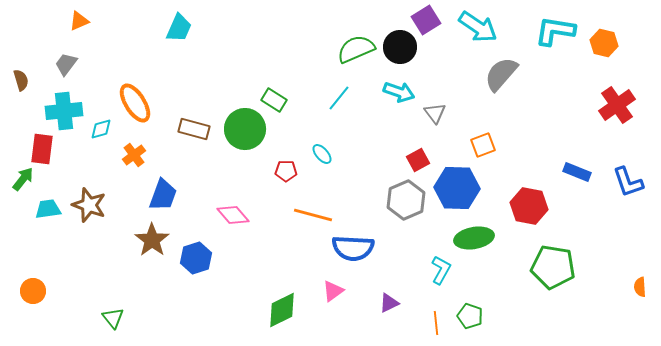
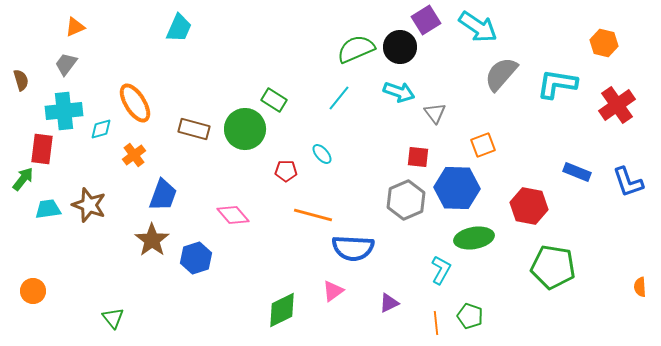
orange triangle at (79, 21): moved 4 px left, 6 px down
cyan L-shape at (555, 31): moved 2 px right, 53 px down
red square at (418, 160): moved 3 px up; rotated 35 degrees clockwise
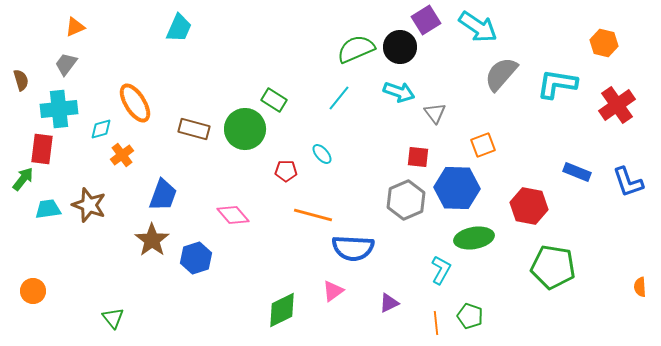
cyan cross at (64, 111): moved 5 px left, 2 px up
orange cross at (134, 155): moved 12 px left
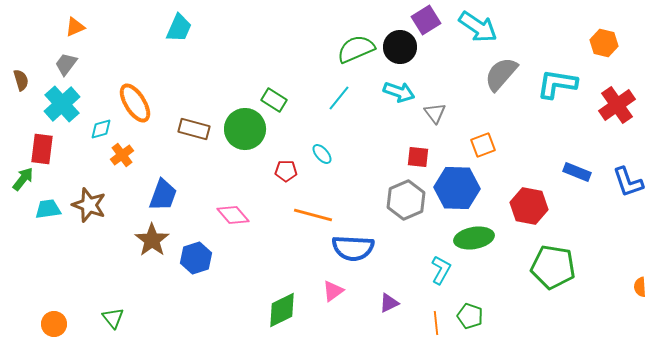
cyan cross at (59, 109): moved 3 px right, 5 px up; rotated 36 degrees counterclockwise
orange circle at (33, 291): moved 21 px right, 33 px down
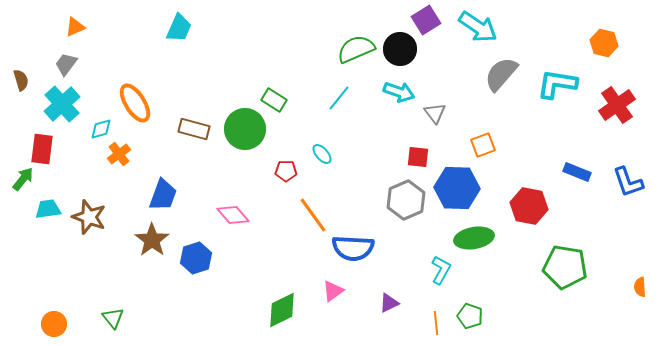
black circle at (400, 47): moved 2 px down
orange cross at (122, 155): moved 3 px left, 1 px up
brown star at (89, 205): moved 12 px down
orange line at (313, 215): rotated 39 degrees clockwise
green pentagon at (553, 267): moved 12 px right
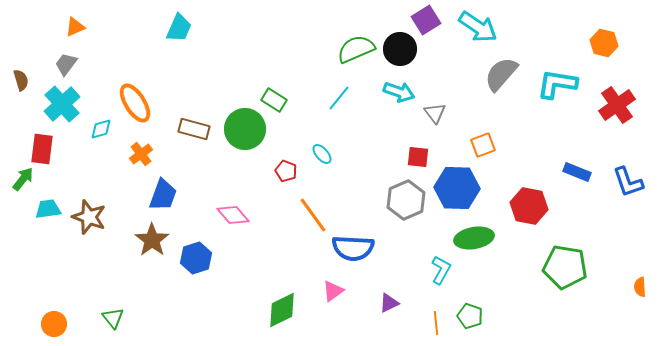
orange cross at (119, 154): moved 22 px right
red pentagon at (286, 171): rotated 20 degrees clockwise
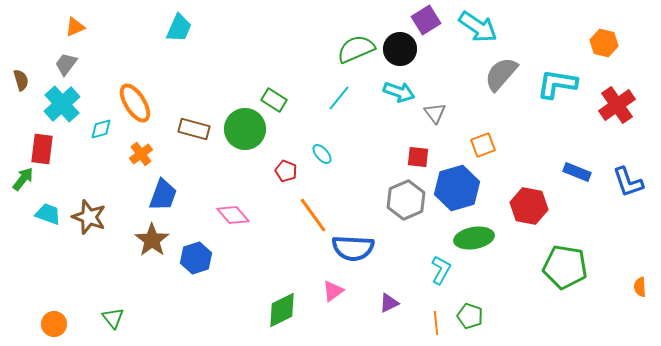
blue hexagon at (457, 188): rotated 18 degrees counterclockwise
cyan trapezoid at (48, 209): moved 5 px down; rotated 28 degrees clockwise
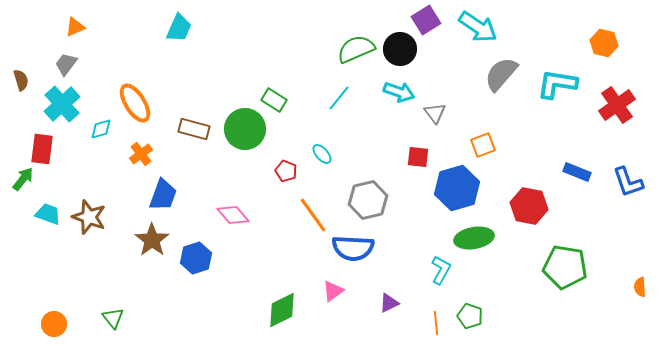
gray hexagon at (406, 200): moved 38 px left; rotated 9 degrees clockwise
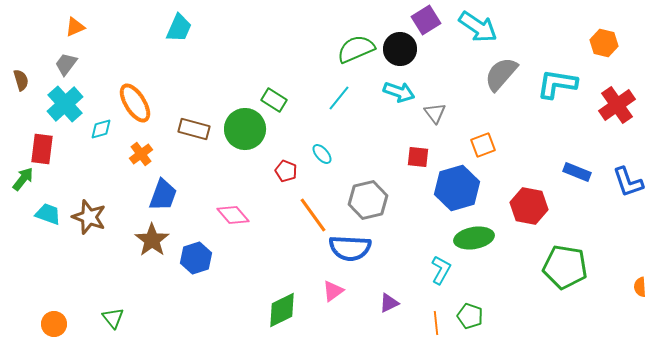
cyan cross at (62, 104): moved 3 px right
blue semicircle at (353, 248): moved 3 px left
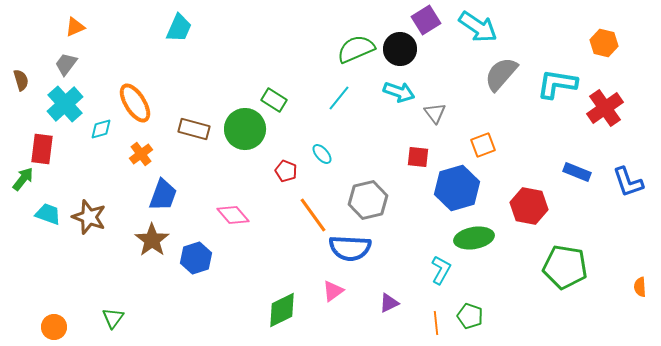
red cross at (617, 105): moved 12 px left, 3 px down
green triangle at (113, 318): rotated 15 degrees clockwise
orange circle at (54, 324): moved 3 px down
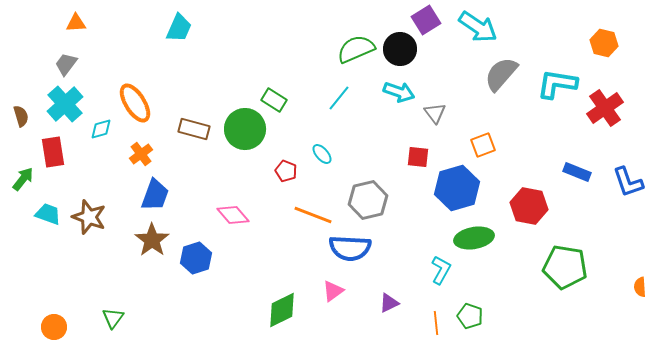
orange triangle at (75, 27): moved 1 px right, 4 px up; rotated 20 degrees clockwise
brown semicircle at (21, 80): moved 36 px down
red rectangle at (42, 149): moved 11 px right, 3 px down; rotated 16 degrees counterclockwise
blue trapezoid at (163, 195): moved 8 px left
orange line at (313, 215): rotated 33 degrees counterclockwise
